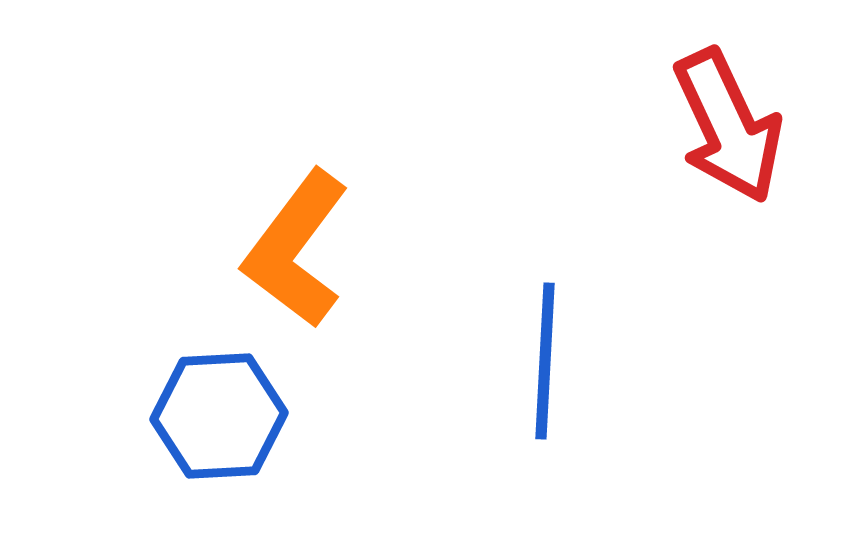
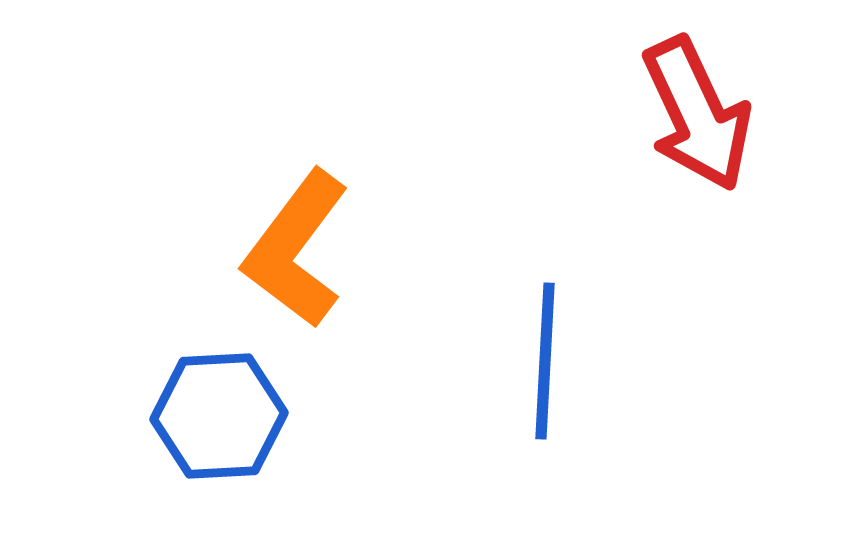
red arrow: moved 31 px left, 12 px up
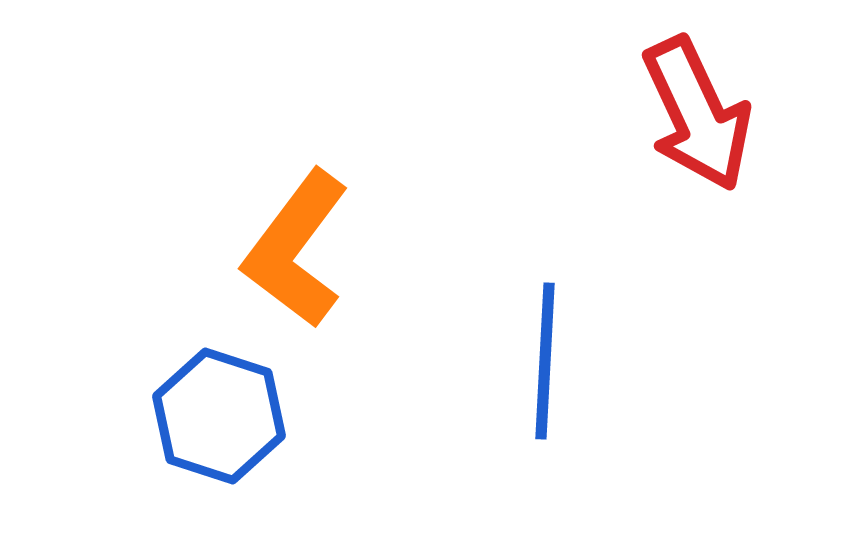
blue hexagon: rotated 21 degrees clockwise
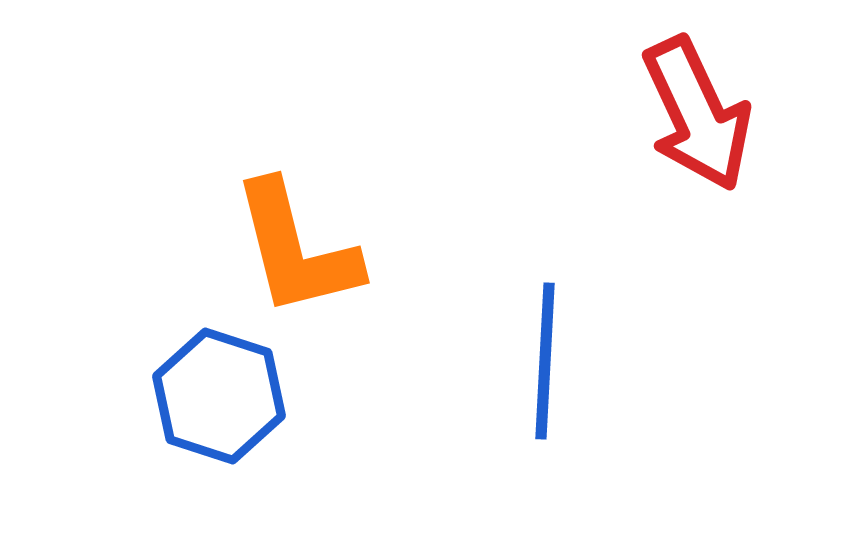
orange L-shape: rotated 51 degrees counterclockwise
blue hexagon: moved 20 px up
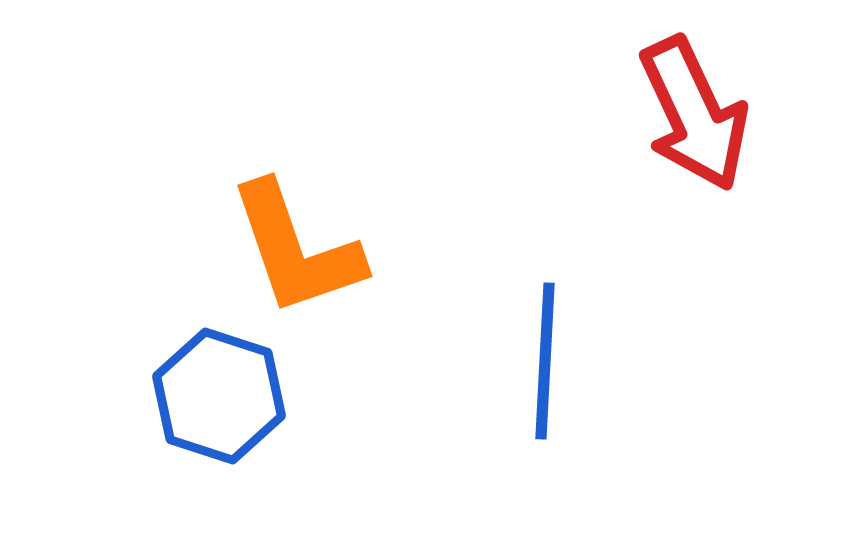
red arrow: moved 3 px left
orange L-shape: rotated 5 degrees counterclockwise
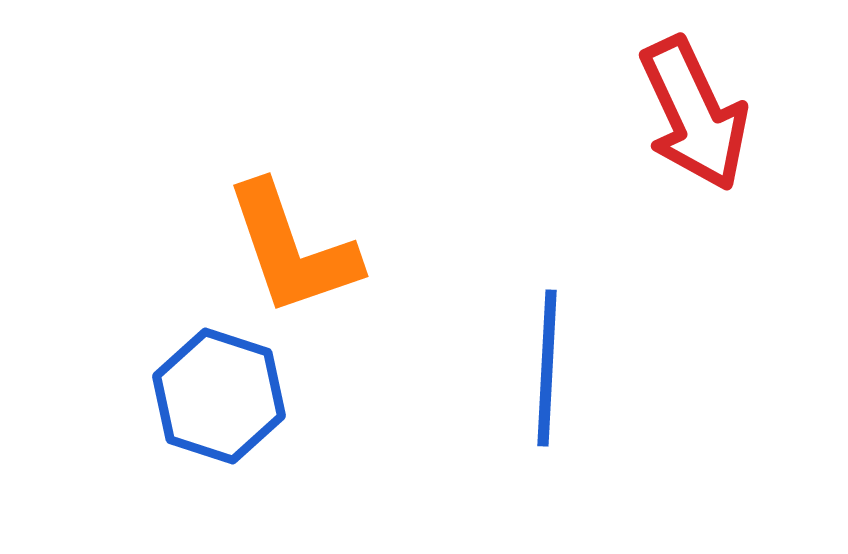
orange L-shape: moved 4 px left
blue line: moved 2 px right, 7 px down
